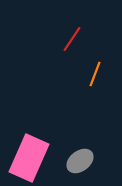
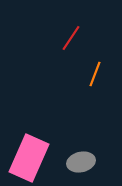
red line: moved 1 px left, 1 px up
gray ellipse: moved 1 px right, 1 px down; rotated 24 degrees clockwise
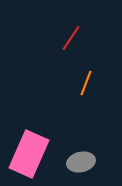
orange line: moved 9 px left, 9 px down
pink rectangle: moved 4 px up
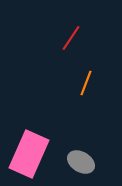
gray ellipse: rotated 44 degrees clockwise
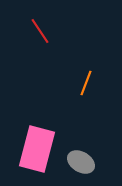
red line: moved 31 px left, 7 px up; rotated 68 degrees counterclockwise
pink rectangle: moved 8 px right, 5 px up; rotated 9 degrees counterclockwise
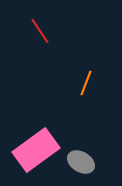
pink rectangle: moved 1 px left, 1 px down; rotated 39 degrees clockwise
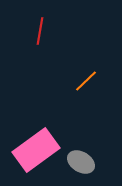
red line: rotated 44 degrees clockwise
orange line: moved 2 px up; rotated 25 degrees clockwise
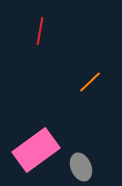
orange line: moved 4 px right, 1 px down
gray ellipse: moved 5 px down; rotated 36 degrees clockwise
